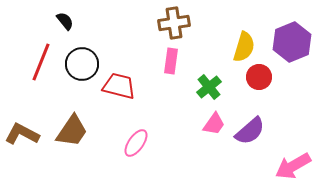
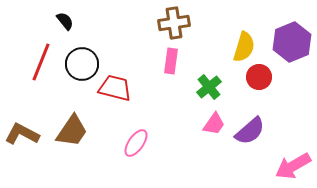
red trapezoid: moved 4 px left, 2 px down
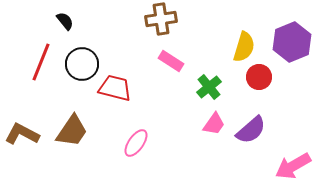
brown cross: moved 13 px left, 4 px up
pink rectangle: rotated 65 degrees counterclockwise
purple semicircle: moved 1 px right, 1 px up
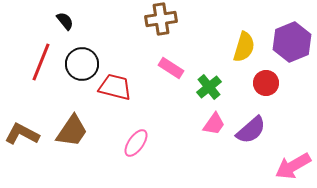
pink rectangle: moved 7 px down
red circle: moved 7 px right, 6 px down
red trapezoid: moved 1 px up
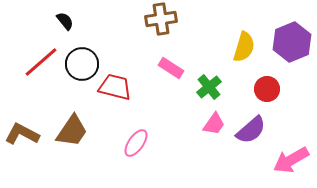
red line: rotated 27 degrees clockwise
red circle: moved 1 px right, 6 px down
pink arrow: moved 2 px left, 6 px up
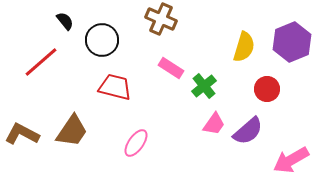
brown cross: rotated 32 degrees clockwise
black circle: moved 20 px right, 24 px up
green cross: moved 5 px left, 1 px up
purple semicircle: moved 3 px left, 1 px down
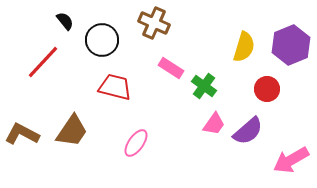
brown cross: moved 7 px left, 4 px down
purple hexagon: moved 1 px left, 3 px down
red line: moved 2 px right; rotated 6 degrees counterclockwise
green cross: rotated 15 degrees counterclockwise
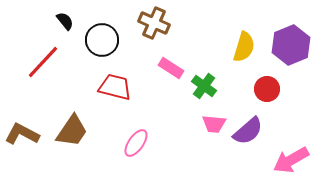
pink trapezoid: rotated 60 degrees clockwise
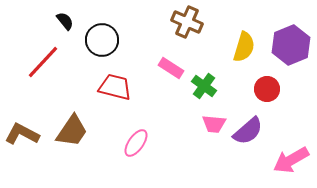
brown cross: moved 33 px right, 1 px up
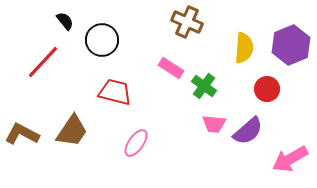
yellow semicircle: moved 1 px down; rotated 12 degrees counterclockwise
red trapezoid: moved 5 px down
pink arrow: moved 1 px left, 1 px up
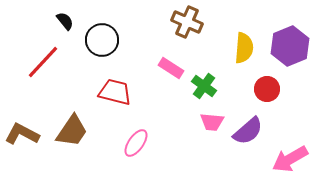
purple hexagon: moved 1 px left, 1 px down
pink trapezoid: moved 2 px left, 2 px up
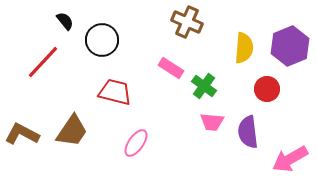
purple semicircle: moved 1 px down; rotated 124 degrees clockwise
